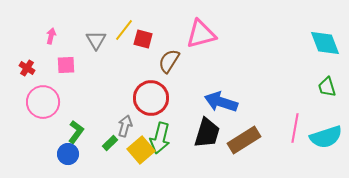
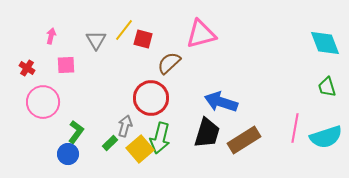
brown semicircle: moved 2 px down; rotated 15 degrees clockwise
yellow square: moved 1 px left, 1 px up
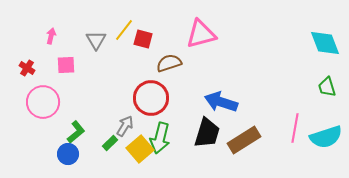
brown semicircle: rotated 25 degrees clockwise
gray arrow: rotated 15 degrees clockwise
green L-shape: rotated 15 degrees clockwise
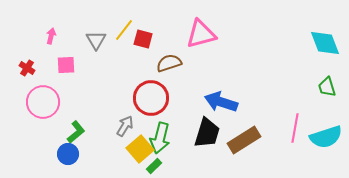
green rectangle: moved 44 px right, 23 px down
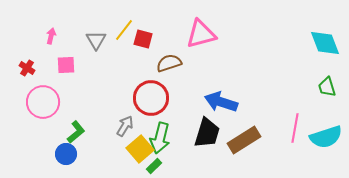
blue circle: moved 2 px left
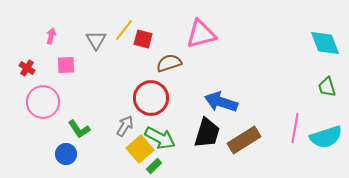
green L-shape: moved 3 px right, 3 px up; rotated 95 degrees clockwise
green arrow: rotated 76 degrees counterclockwise
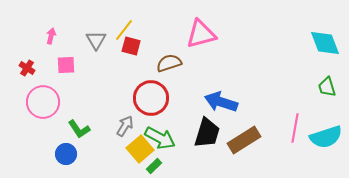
red square: moved 12 px left, 7 px down
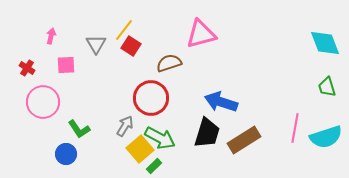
gray triangle: moved 4 px down
red square: rotated 18 degrees clockwise
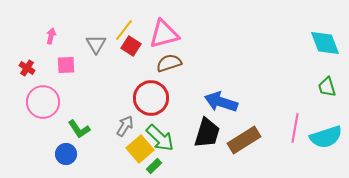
pink triangle: moved 37 px left
green arrow: rotated 16 degrees clockwise
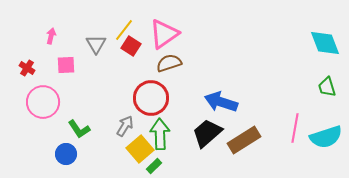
pink triangle: rotated 20 degrees counterclockwise
black trapezoid: rotated 148 degrees counterclockwise
green arrow: moved 4 px up; rotated 136 degrees counterclockwise
